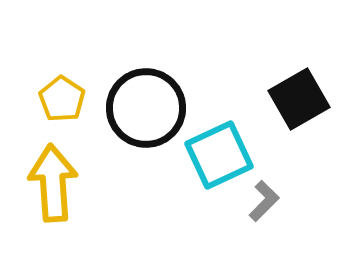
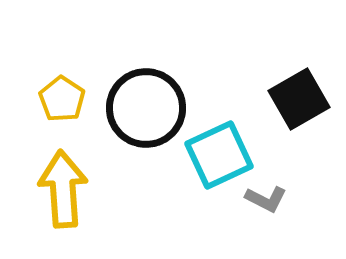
yellow arrow: moved 10 px right, 6 px down
gray L-shape: moved 2 px right, 2 px up; rotated 72 degrees clockwise
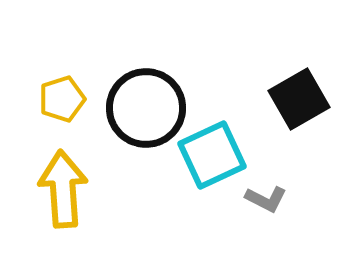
yellow pentagon: rotated 21 degrees clockwise
cyan square: moved 7 px left
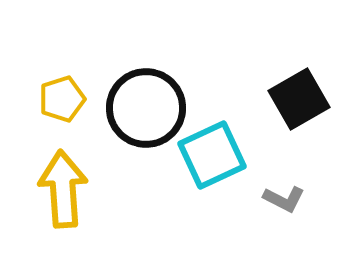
gray L-shape: moved 18 px right
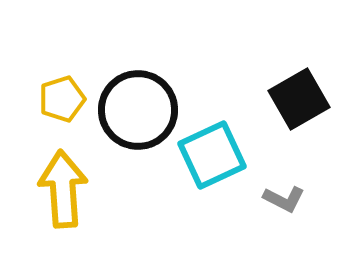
black circle: moved 8 px left, 2 px down
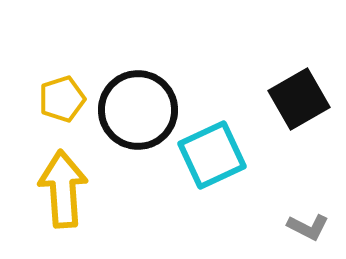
gray L-shape: moved 24 px right, 28 px down
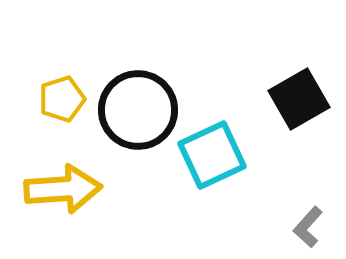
yellow arrow: rotated 90 degrees clockwise
gray L-shape: rotated 105 degrees clockwise
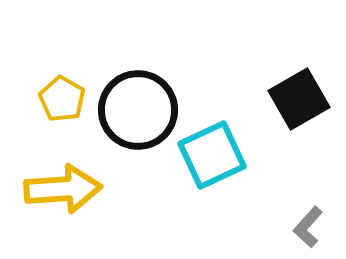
yellow pentagon: rotated 24 degrees counterclockwise
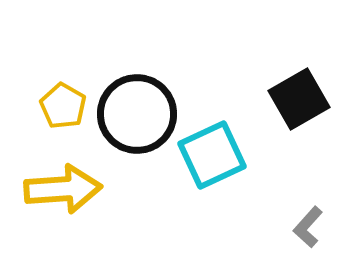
yellow pentagon: moved 1 px right, 7 px down
black circle: moved 1 px left, 4 px down
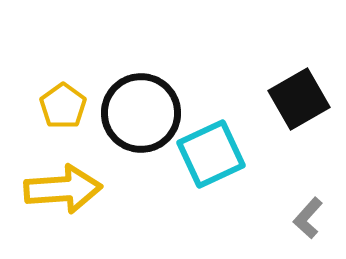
yellow pentagon: rotated 6 degrees clockwise
black circle: moved 4 px right, 1 px up
cyan square: moved 1 px left, 1 px up
gray L-shape: moved 9 px up
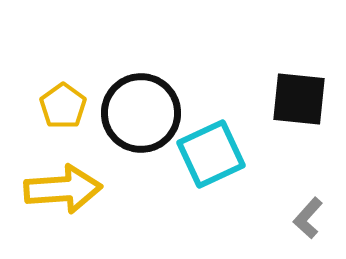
black square: rotated 36 degrees clockwise
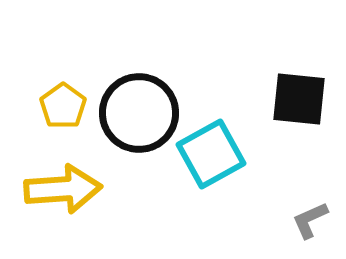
black circle: moved 2 px left
cyan square: rotated 4 degrees counterclockwise
gray L-shape: moved 2 px right, 2 px down; rotated 24 degrees clockwise
